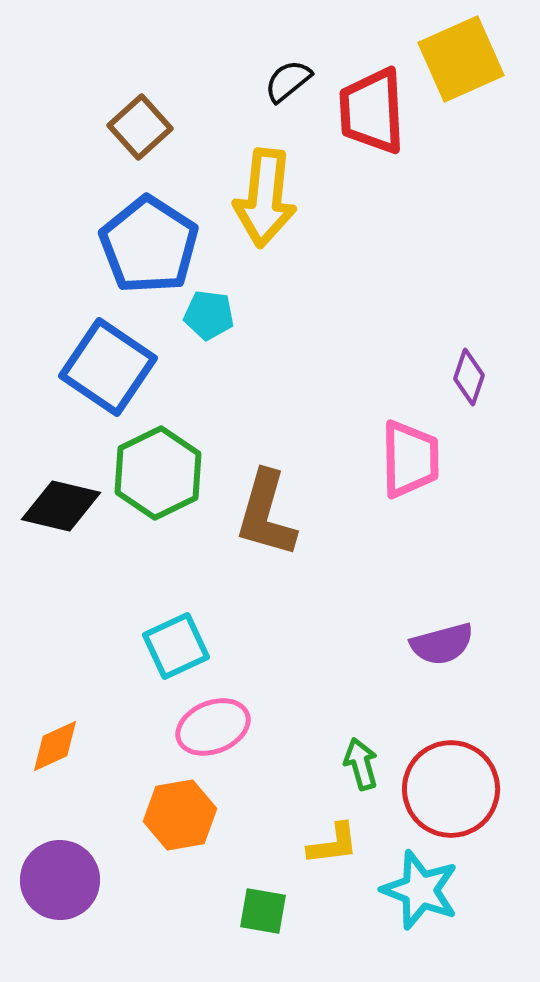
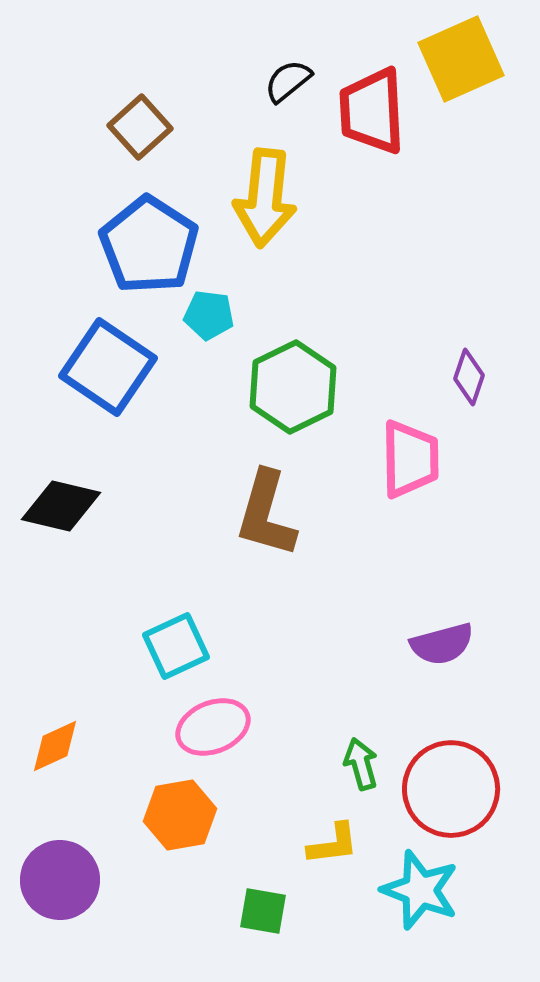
green hexagon: moved 135 px right, 86 px up
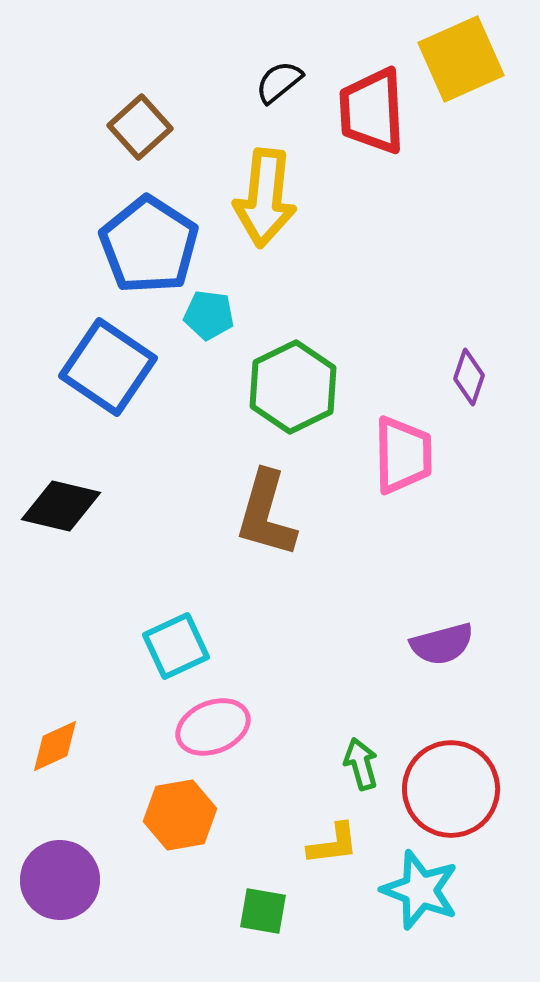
black semicircle: moved 9 px left, 1 px down
pink trapezoid: moved 7 px left, 4 px up
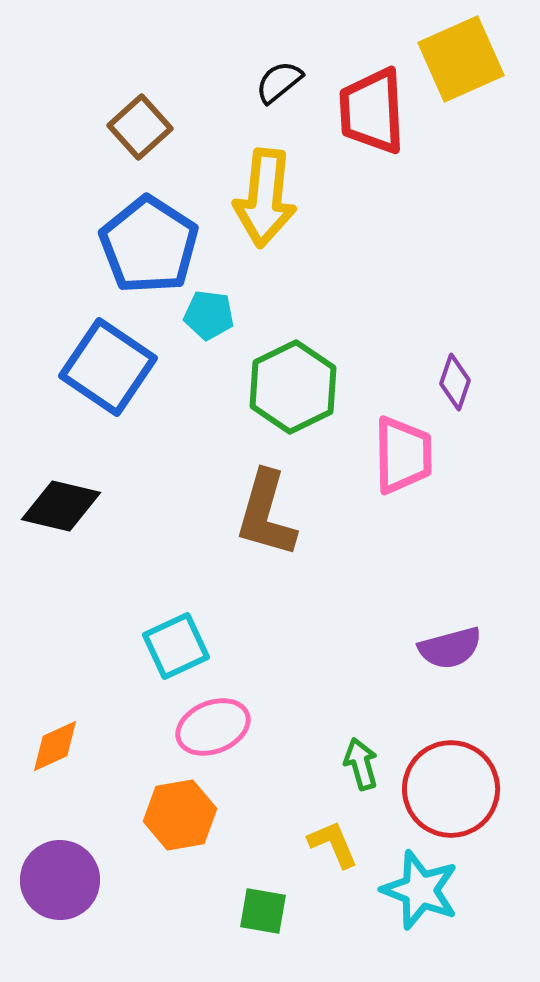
purple diamond: moved 14 px left, 5 px down
purple semicircle: moved 8 px right, 4 px down
yellow L-shape: rotated 106 degrees counterclockwise
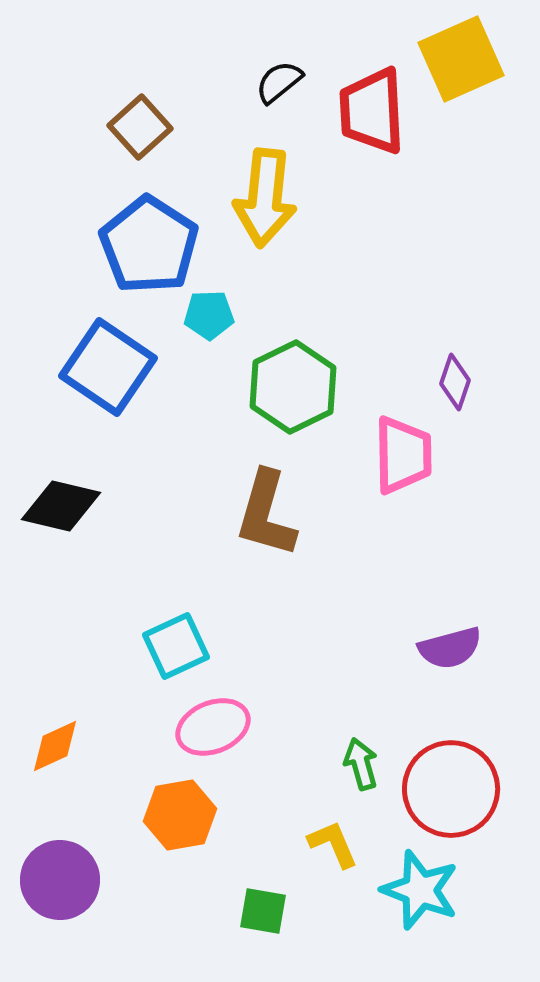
cyan pentagon: rotated 9 degrees counterclockwise
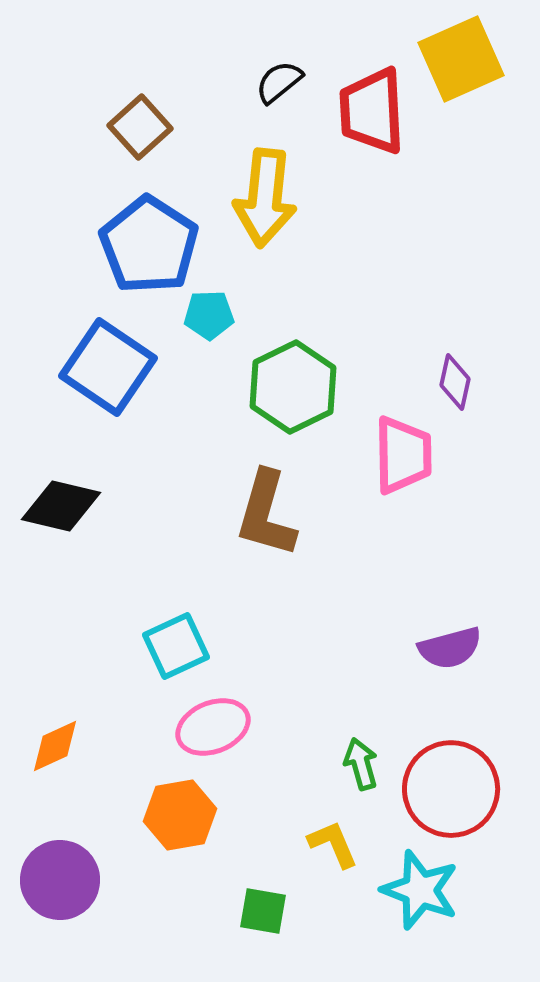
purple diamond: rotated 6 degrees counterclockwise
